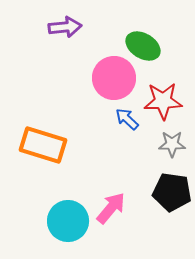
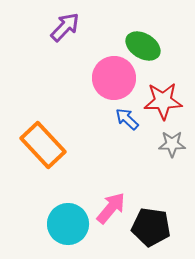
purple arrow: rotated 40 degrees counterclockwise
orange rectangle: rotated 30 degrees clockwise
black pentagon: moved 21 px left, 35 px down
cyan circle: moved 3 px down
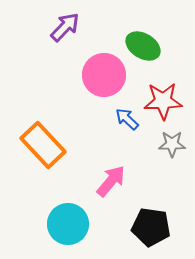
pink circle: moved 10 px left, 3 px up
pink arrow: moved 27 px up
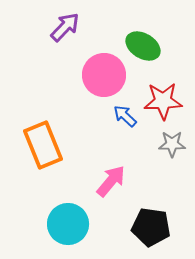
blue arrow: moved 2 px left, 3 px up
orange rectangle: rotated 21 degrees clockwise
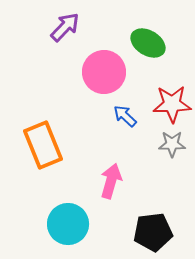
green ellipse: moved 5 px right, 3 px up
pink circle: moved 3 px up
red star: moved 9 px right, 3 px down
pink arrow: rotated 24 degrees counterclockwise
black pentagon: moved 2 px right, 5 px down; rotated 15 degrees counterclockwise
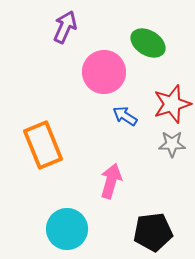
purple arrow: rotated 20 degrees counterclockwise
red star: rotated 15 degrees counterclockwise
blue arrow: rotated 10 degrees counterclockwise
cyan circle: moved 1 px left, 5 px down
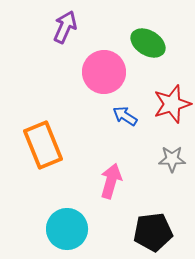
gray star: moved 15 px down
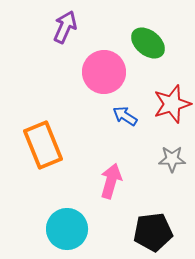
green ellipse: rotated 8 degrees clockwise
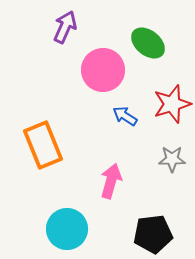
pink circle: moved 1 px left, 2 px up
black pentagon: moved 2 px down
